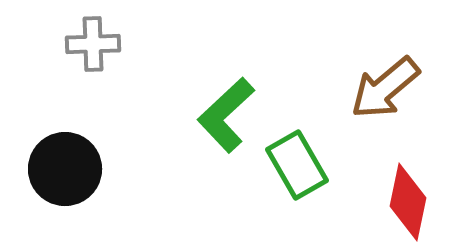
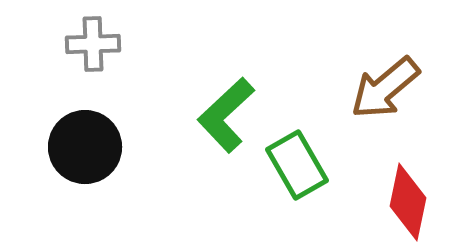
black circle: moved 20 px right, 22 px up
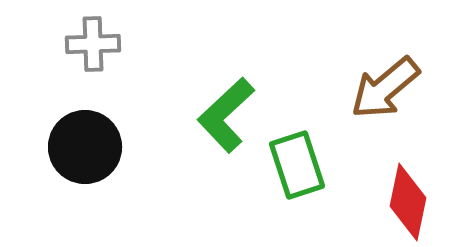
green rectangle: rotated 12 degrees clockwise
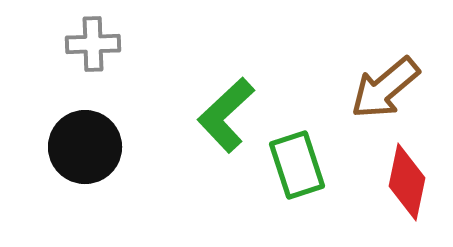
red diamond: moved 1 px left, 20 px up
